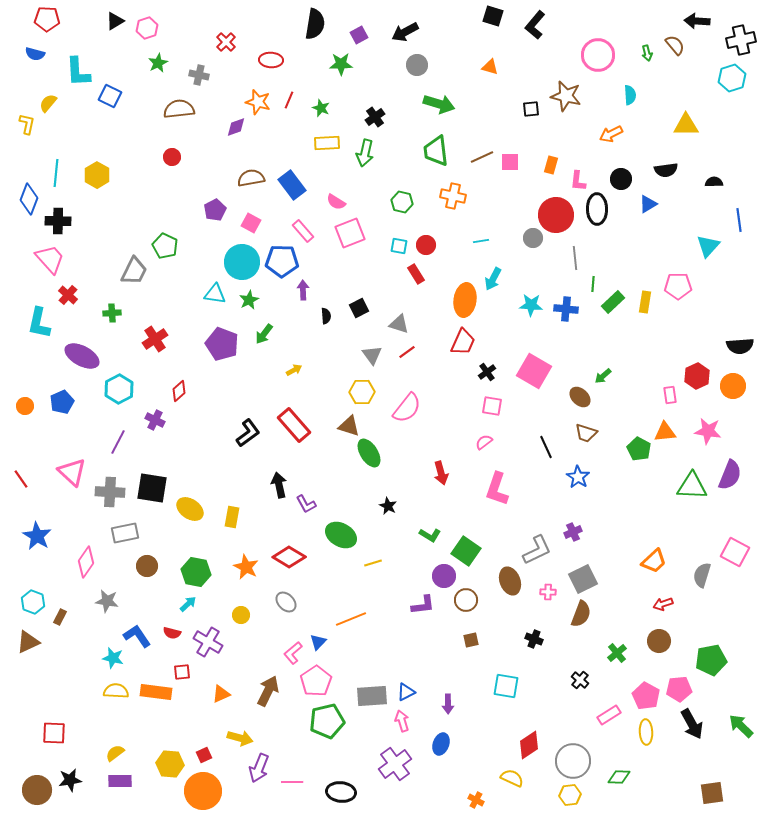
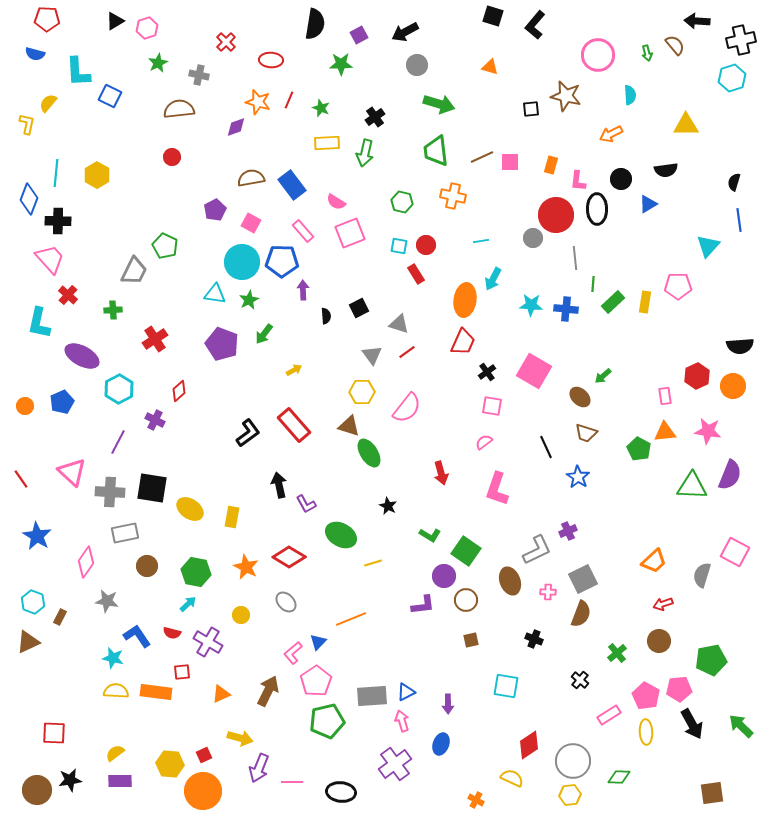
black semicircle at (714, 182): moved 20 px right; rotated 72 degrees counterclockwise
green cross at (112, 313): moved 1 px right, 3 px up
pink rectangle at (670, 395): moved 5 px left, 1 px down
purple cross at (573, 532): moved 5 px left, 1 px up
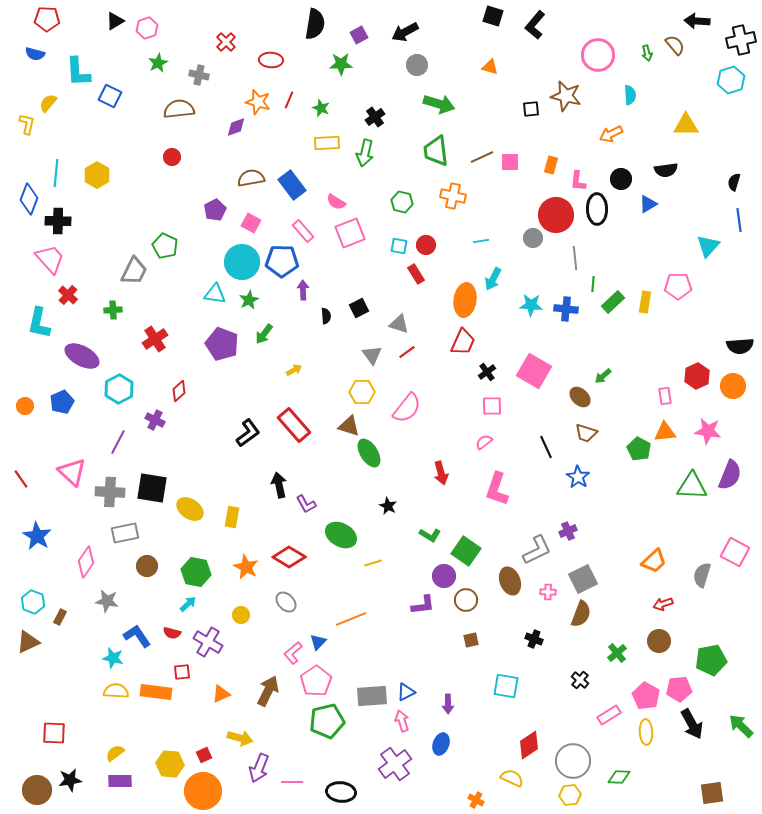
cyan hexagon at (732, 78): moved 1 px left, 2 px down
pink square at (492, 406): rotated 10 degrees counterclockwise
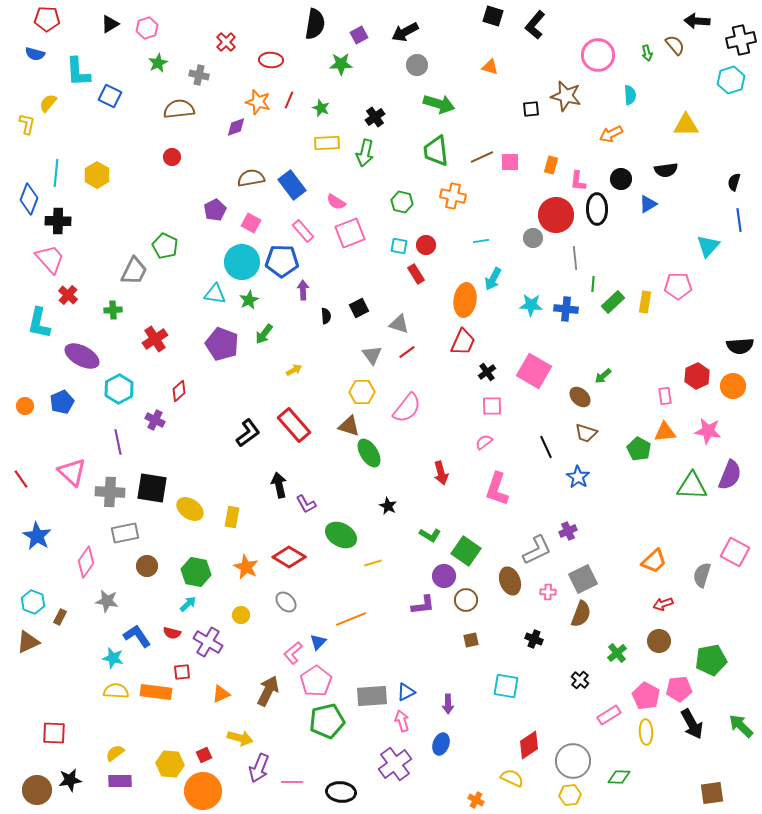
black triangle at (115, 21): moved 5 px left, 3 px down
purple line at (118, 442): rotated 40 degrees counterclockwise
